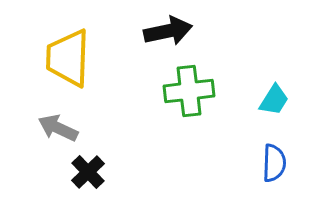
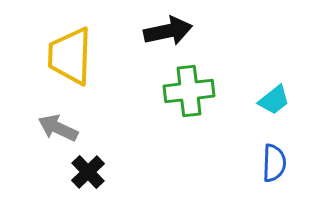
yellow trapezoid: moved 2 px right, 2 px up
cyan trapezoid: rotated 20 degrees clockwise
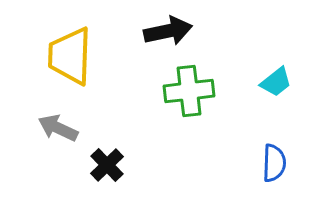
cyan trapezoid: moved 2 px right, 18 px up
black cross: moved 19 px right, 7 px up
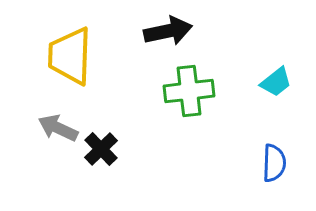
black cross: moved 6 px left, 16 px up
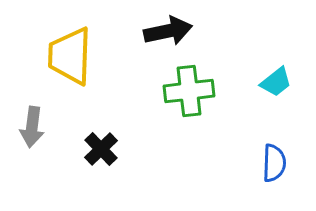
gray arrow: moved 26 px left, 1 px up; rotated 108 degrees counterclockwise
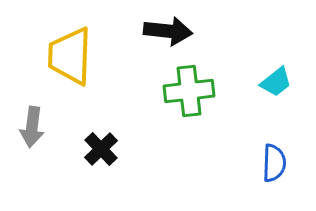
black arrow: rotated 18 degrees clockwise
